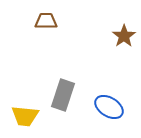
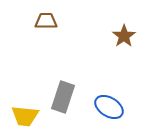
gray rectangle: moved 2 px down
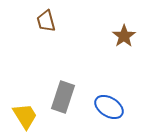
brown trapezoid: rotated 105 degrees counterclockwise
yellow trapezoid: rotated 128 degrees counterclockwise
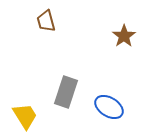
gray rectangle: moved 3 px right, 5 px up
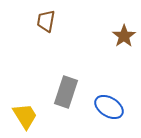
brown trapezoid: rotated 25 degrees clockwise
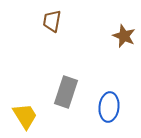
brown trapezoid: moved 6 px right
brown star: rotated 15 degrees counterclockwise
blue ellipse: rotated 64 degrees clockwise
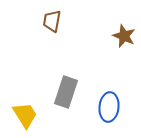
yellow trapezoid: moved 1 px up
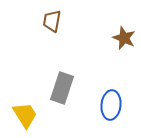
brown star: moved 2 px down
gray rectangle: moved 4 px left, 4 px up
blue ellipse: moved 2 px right, 2 px up
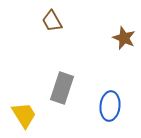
brown trapezoid: rotated 40 degrees counterclockwise
blue ellipse: moved 1 px left, 1 px down
yellow trapezoid: moved 1 px left
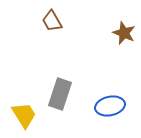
brown star: moved 5 px up
gray rectangle: moved 2 px left, 6 px down
blue ellipse: rotated 72 degrees clockwise
